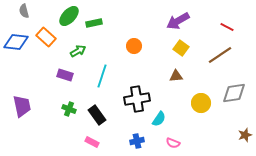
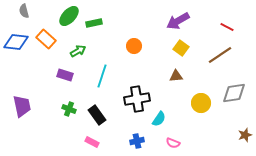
orange rectangle: moved 2 px down
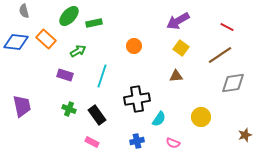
gray diamond: moved 1 px left, 10 px up
yellow circle: moved 14 px down
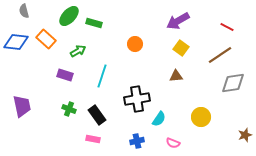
green rectangle: rotated 28 degrees clockwise
orange circle: moved 1 px right, 2 px up
pink rectangle: moved 1 px right, 3 px up; rotated 16 degrees counterclockwise
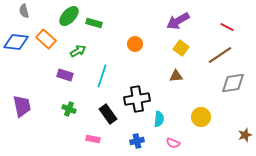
black rectangle: moved 11 px right, 1 px up
cyan semicircle: rotated 28 degrees counterclockwise
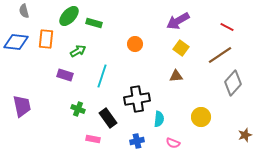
orange rectangle: rotated 54 degrees clockwise
gray diamond: rotated 40 degrees counterclockwise
green cross: moved 9 px right
black rectangle: moved 4 px down
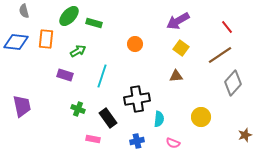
red line: rotated 24 degrees clockwise
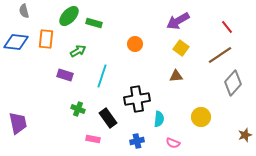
purple trapezoid: moved 4 px left, 17 px down
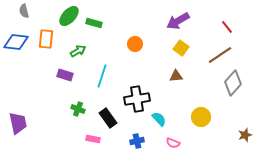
cyan semicircle: rotated 49 degrees counterclockwise
